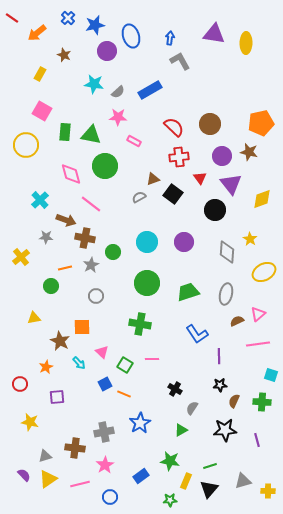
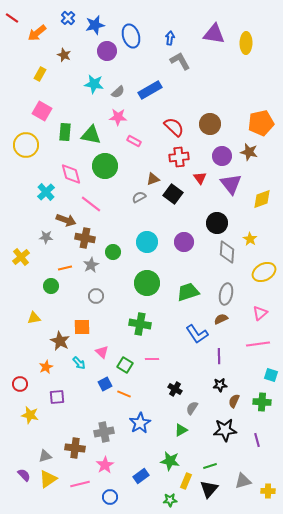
cyan cross at (40, 200): moved 6 px right, 8 px up
black circle at (215, 210): moved 2 px right, 13 px down
pink triangle at (258, 314): moved 2 px right, 1 px up
brown semicircle at (237, 321): moved 16 px left, 2 px up
yellow star at (30, 422): moved 7 px up
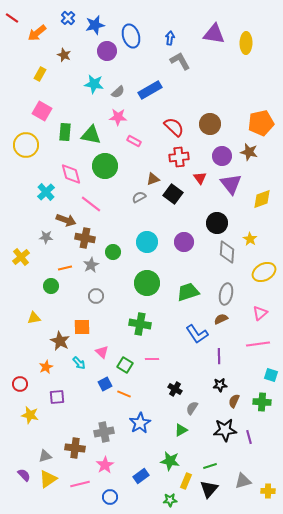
purple line at (257, 440): moved 8 px left, 3 px up
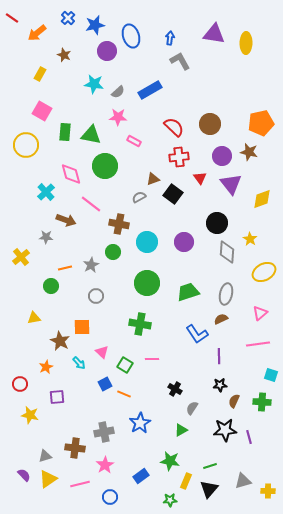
brown cross at (85, 238): moved 34 px right, 14 px up
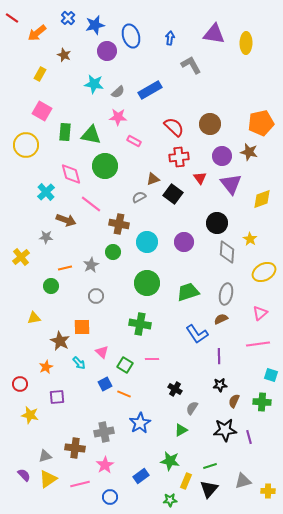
gray L-shape at (180, 61): moved 11 px right, 4 px down
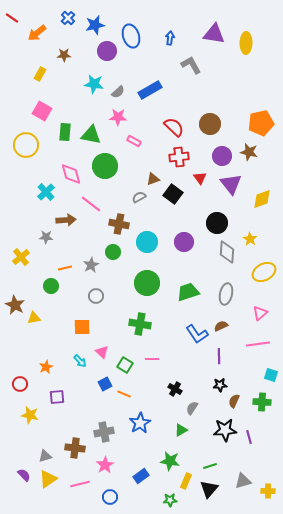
brown star at (64, 55): rotated 24 degrees counterclockwise
brown arrow at (66, 220): rotated 24 degrees counterclockwise
brown semicircle at (221, 319): moved 7 px down
brown star at (60, 341): moved 45 px left, 36 px up
cyan arrow at (79, 363): moved 1 px right, 2 px up
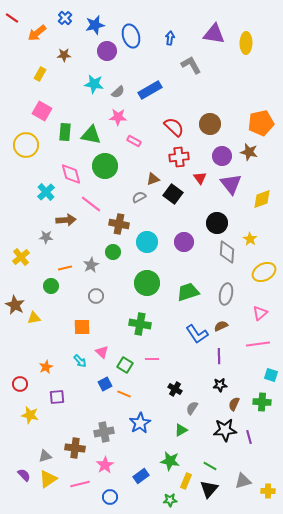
blue cross at (68, 18): moved 3 px left
brown semicircle at (234, 401): moved 3 px down
green line at (210, 466): rotated 48 degrees clockwise
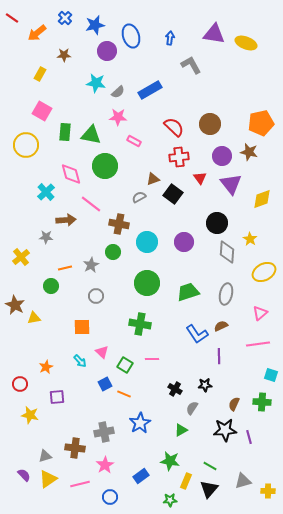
yellow ellipse at (246, 43): rotated 70 degrees counterclockwise
cyan star at (94, 84): moved 2 px right, 1 px up
black star at (220, 385): moved 15 px left
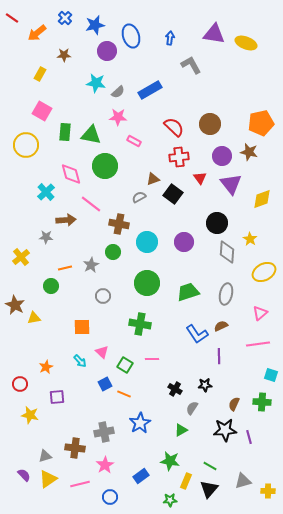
gray circle at (96, 296): moved 7 px right
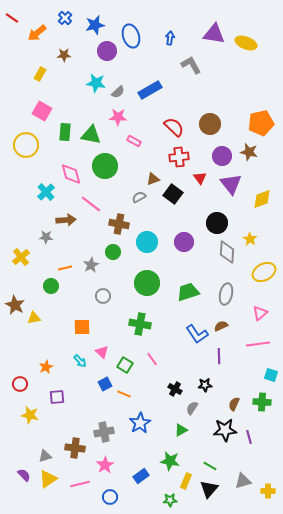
pink line at (152, 359): rotated 56 degrees clockwise
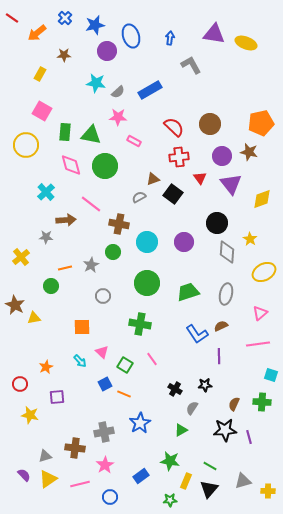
pink diamond at (71, 174): moved 9 px up
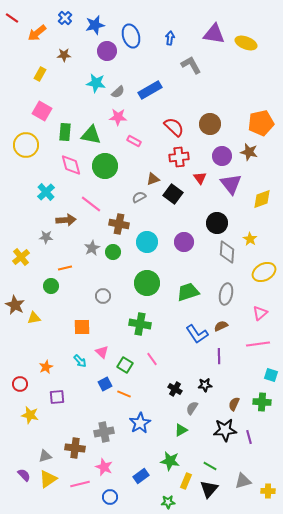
gray star at (91, 265): moved 1 px right, 17 px up
pink star at (105, 465): moved 1 px left, 2 px down; rotated 18 degrees counterclockwise
green star at (170, 500): moved 2 px left, 2 px down
